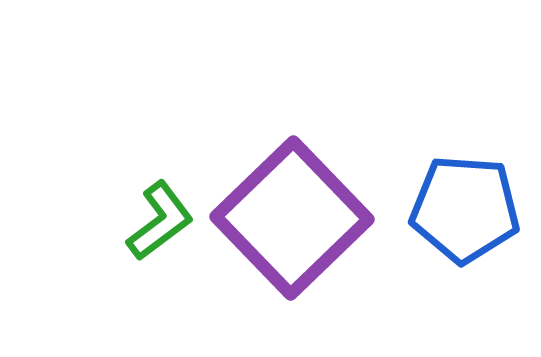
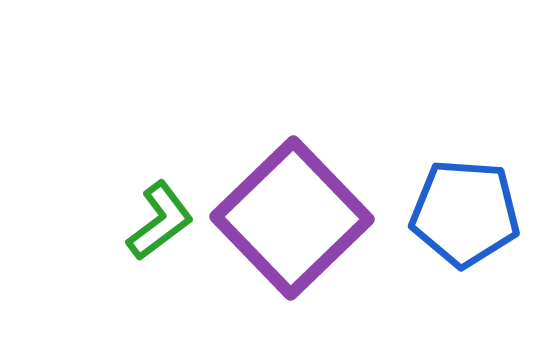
blue pentagon: moved 4 px down
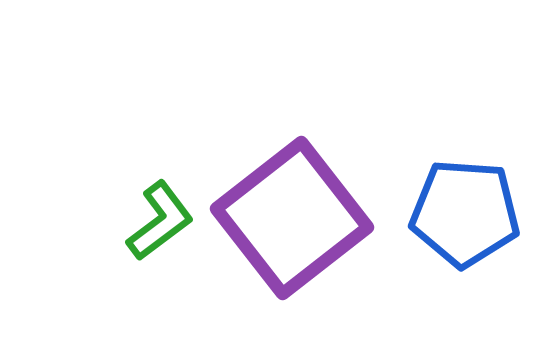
purple square: rotated 6 degrees clockwise
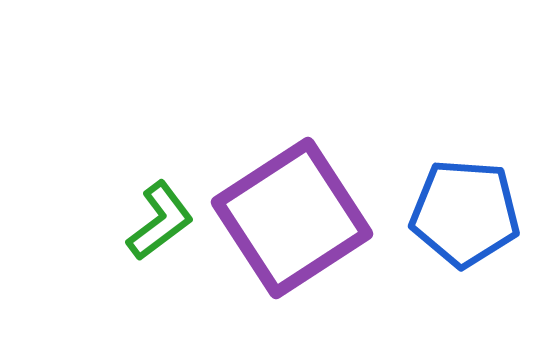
purple square: rotated 5 degrees clockwise
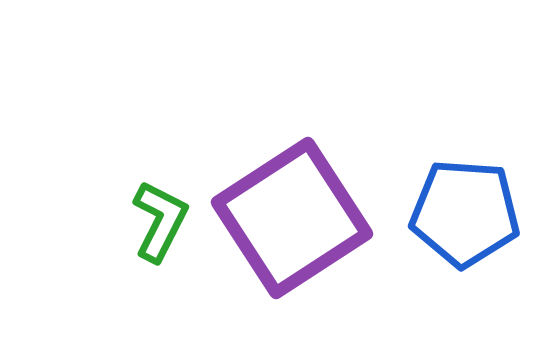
green L-shape: rotated 26 degrees counterclockwise
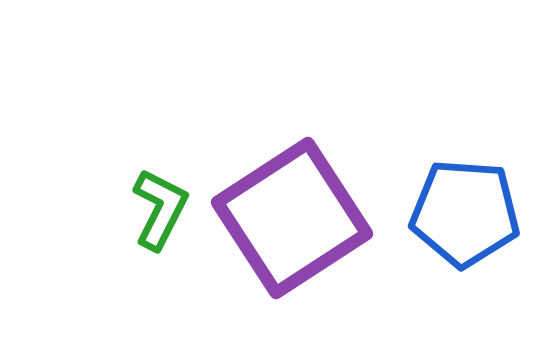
green L-shape: moved 12 px up
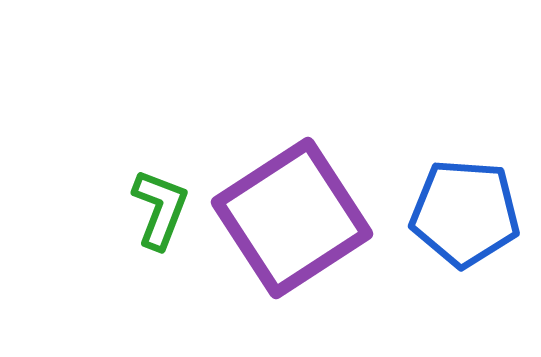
green L-shape: rotated 6 degrees counterclockwise
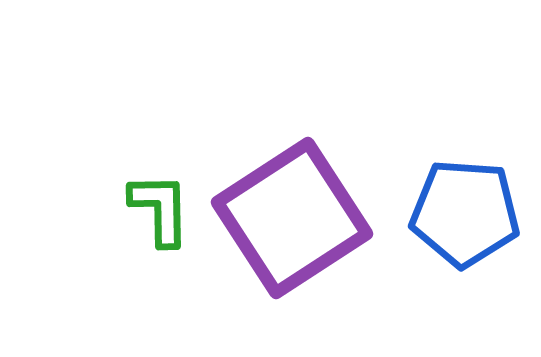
green L-shape: rotated 22 degrees counterclockwise
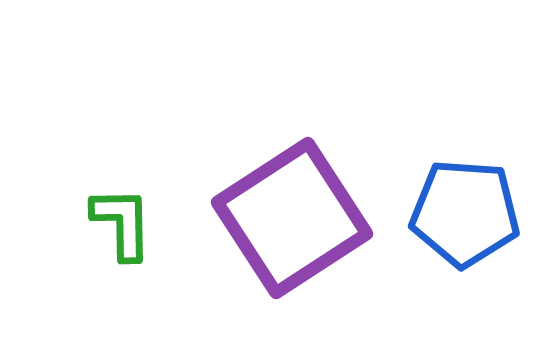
green L-shape: moved 38 px left, 14 px down
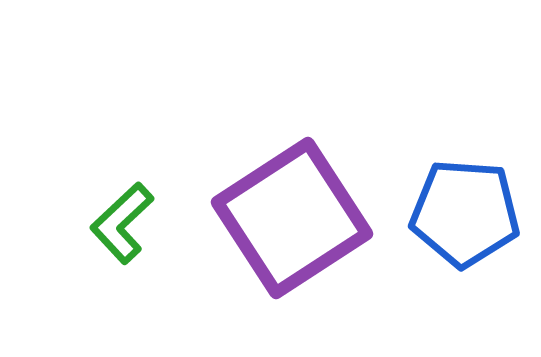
green L-shape: rotated 132 degrees counterclockwise
